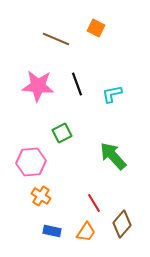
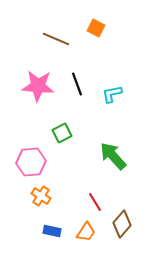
red line: moved 1 px right, 1 px up
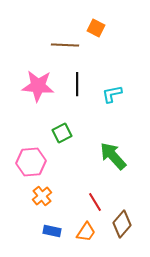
brown line: moved 9 px right, 6 px down; rotated 20 degrees counterclockwise
black line: rotated 20 degrees clockwise
orange cross: moved 1 px right; rotated 18 degrees clockwise
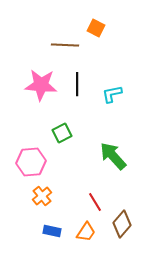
pink star: moved 3 px right, 1 px up
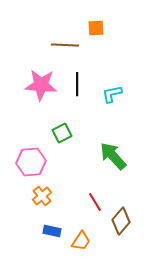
orange square: rotated 30 degrees counterclockwise
brown diamond: moved 1 px left, 3 px up
orange trapezoid: moved 5 px left, 9 px down
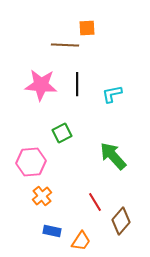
orange square: moved 9 px left
